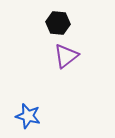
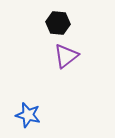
blue star: moved 1 px up
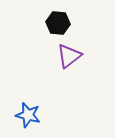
purple triangle: moved 3 px right
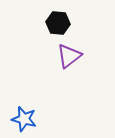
blue star: moved 4 px left, 4 px down
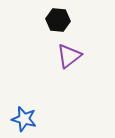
black hexagon: moved 3 px up
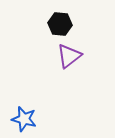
black hexagon: moved 2 px right, 4 px down
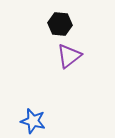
blue star: moved 9 px right, 2 px down
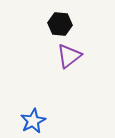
blue star: rotated 30 degrees clockwise
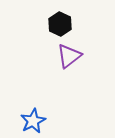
black hexagon: rotated 20 degrees clockwise
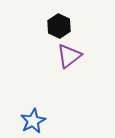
black hexagon: moved 1 px left, 2 px down
